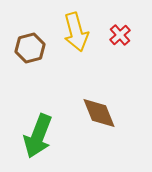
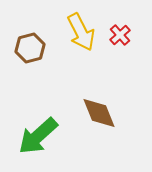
yellow arrow: moved 5 px right; rotated 12 degrees counterclockwise
green arrow: rotated 27 degrees clockwise
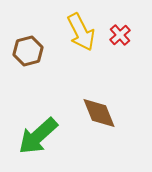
brown hexagon: moved 2 px left, 3 px down
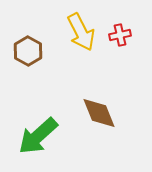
red cross: rotated 30 degrees clockwise
brown hexagon: rotated 16 degrees counterclockwise
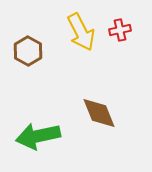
red cross: moved 5 px up
green arrow: rotated 30 degrees clockwise
